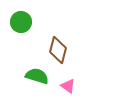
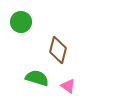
green semicircle: moved 2 px down
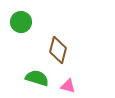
pink triangle: rotated 21 degrees counterclockwise
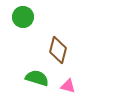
green circle: moved 2 px right, 5 px up
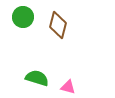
brown diamond: moved 25 px up
pink triangle: moved 1 px down
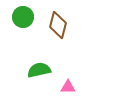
green semicircle: moved 2 px right, 8 px up; rotated 30 degrees counterclockwise
pink triangle: rotated 14 degrees counterclockwise
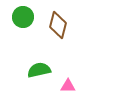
pink triangle: moved 1 px up
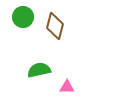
brown diamond: moved 3 px left, 1 px down
pink triangle: moved 1 px left, 1 px down
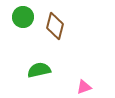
pink triangle: moved 17 px right; rotated 21 degrees counterclockwise
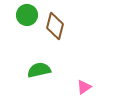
green circle: moved 4 px right, 2 px up
pink triangle: rotated 14 degrees counterclockwise
